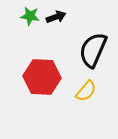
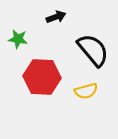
green star: moved 12 px left, 23 px down
black semicircle: rotated 117 degrees clockwise
yellow semicircle: rotated 35 degrees clockwise
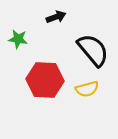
red hexagon: moved 3 px right, 3 px down
yellow semicircle: moved 1 px right, 2 px up
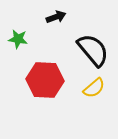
yellow semicircle: moved 7 px right, 1 px up; rotated 25 degrees counterclockwise
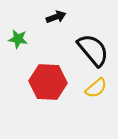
red hexagon: moved 3 px right, 2 px down
yellow semicircle: moved 2 px right
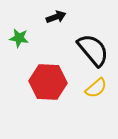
green star: moved 1 px right, 1 px up
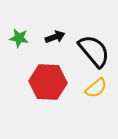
black arrow: moved 1 px left, 20 px down
black semicircle: moved 1 px right, 1 px down
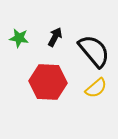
black arrow: rotated 42 degrees counterclockwise
